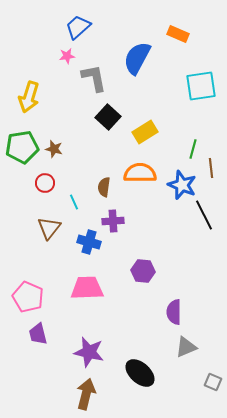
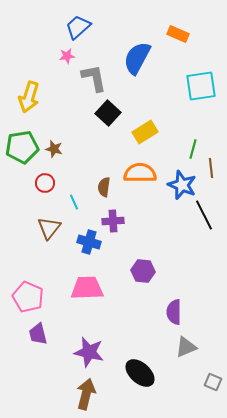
black square: moved 4 px up
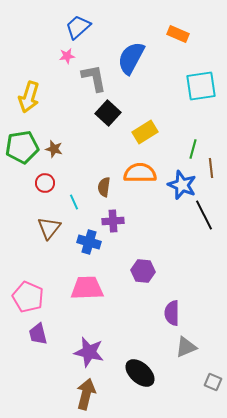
blue semicircle: moved 6 px left
purple semicircle: moved 2 px left, 1 px down
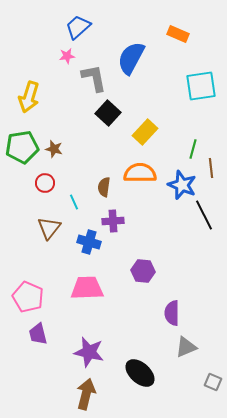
yellow rectangle: rotated 15 degrees counterclockwise
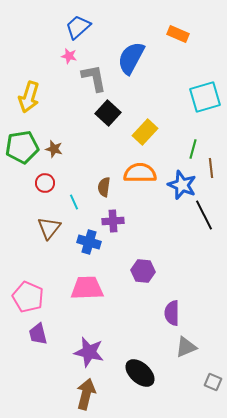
pink star: moved 2 px right; rotated 21 degrees clockwise
cyan square: moved 4 px right, 11 px down; rotated 8 degrees counterclockwise
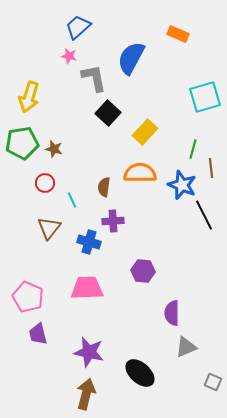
green pentagon: moved 4 px up
cyan line: moved 2 px left, 2 px up
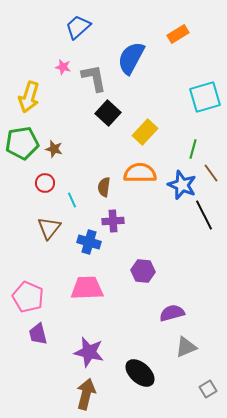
orange rectangle: rotated 55 degrees counterclockwise
pink star: moved 6 px left, 11 px down
brown line: moved 5 px down; rotated 30 degrees counterclockwise
purple semicircle: rotated 75 degrees clockwise
gray square: moved 5 px left, 7 px down; rotated 36 degrees clockwise
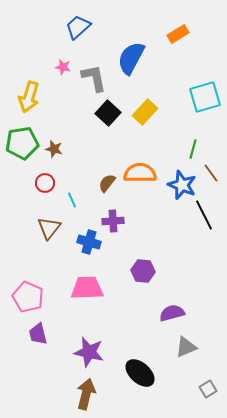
yellow rectangle: moved 20 px up
brown semicircle: moved 3 px right, 4 px up; rotated 30 degrees clockwise
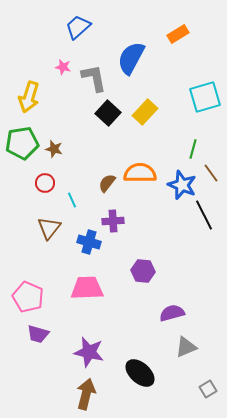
purple trapezoid: rotated 60 degrees counterclockwise
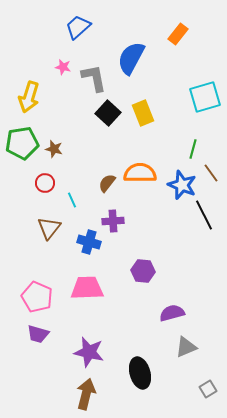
orange rectangle: rotated 20 degrees counterclockwise
yellow rectangle: moved 2 px left, 1 px down; rotated 65 degrees counterclockwise
pink pentagon: moved 9 px right
black ellipse: rotated 32 degrees clockwise
